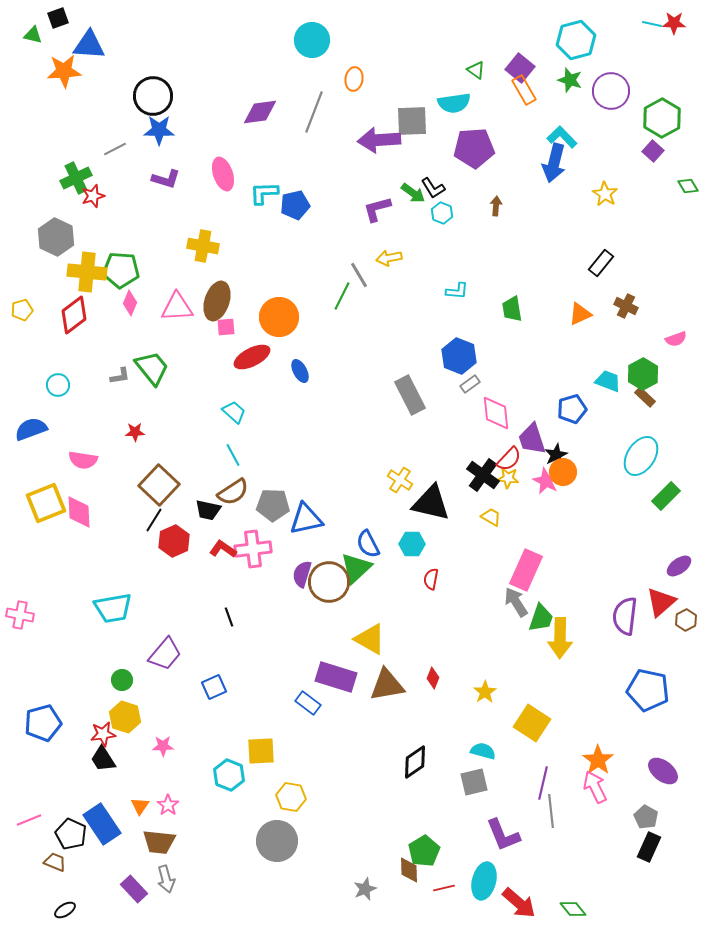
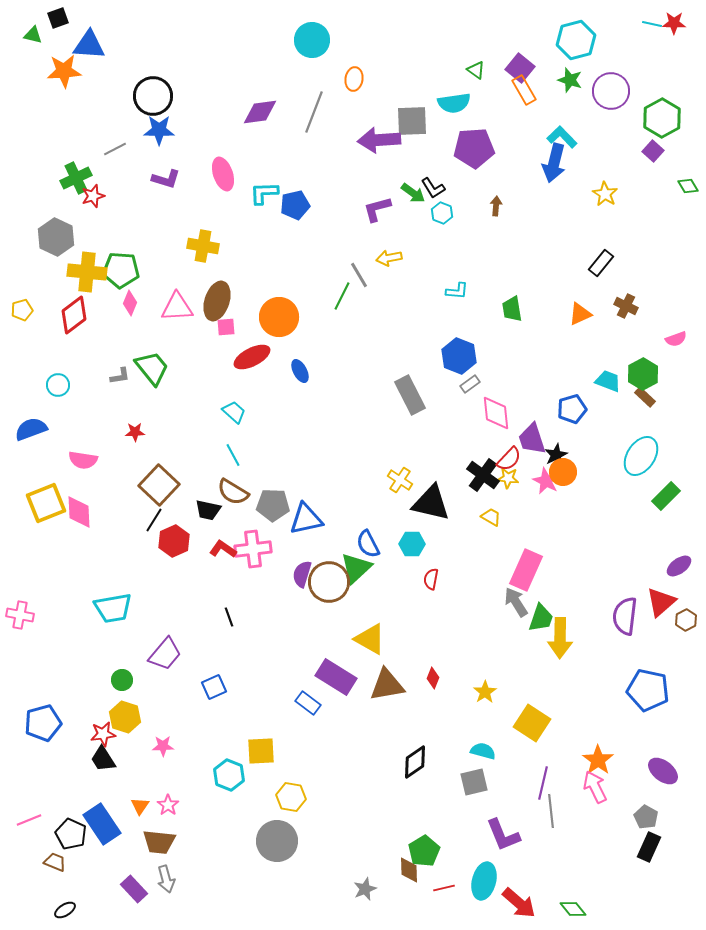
brown semicircle at (233, 492): rotated 64 degrees clockwise
purple rectangle at (336, 677): rotated 15 degrees clockwise
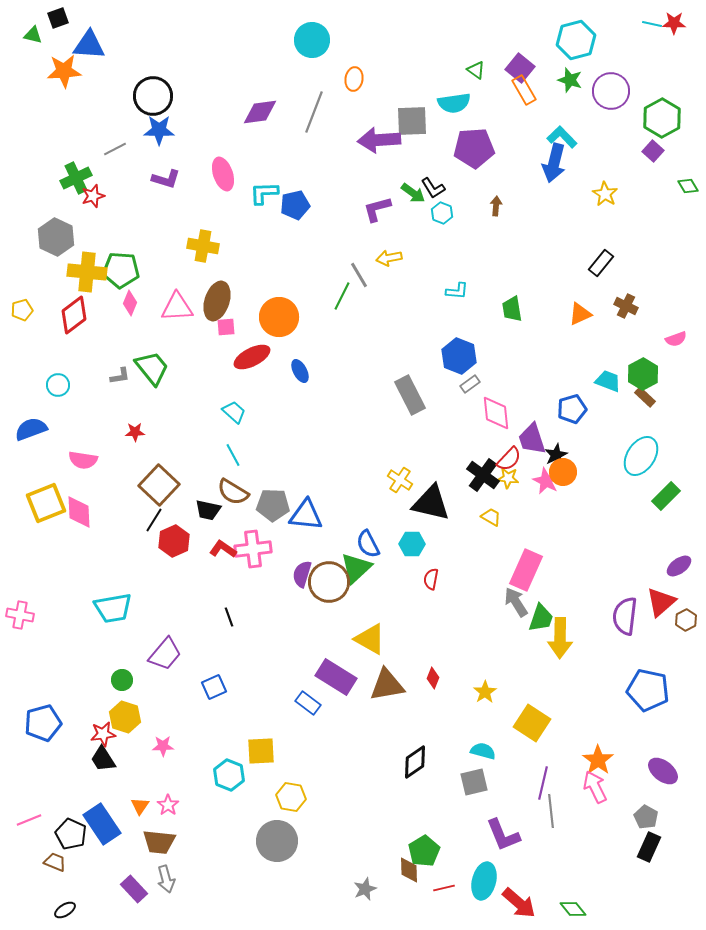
blue triangle at (306, 519): moved 4 px up; rotated 18 degrees clockwise
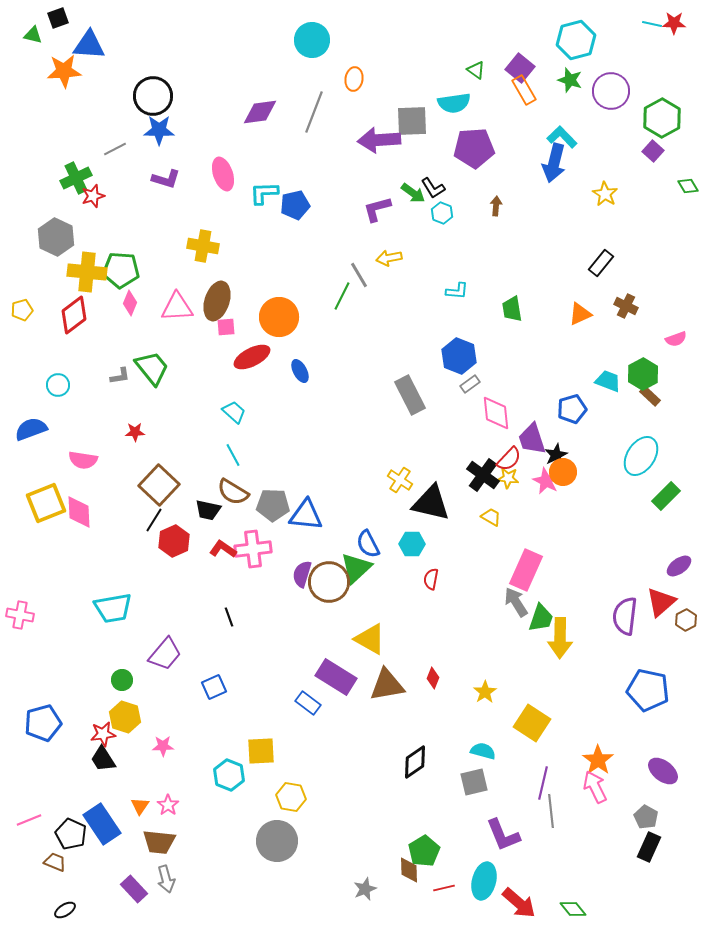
brown rectangle at (645, 397): moved 5 px right, 1 px up
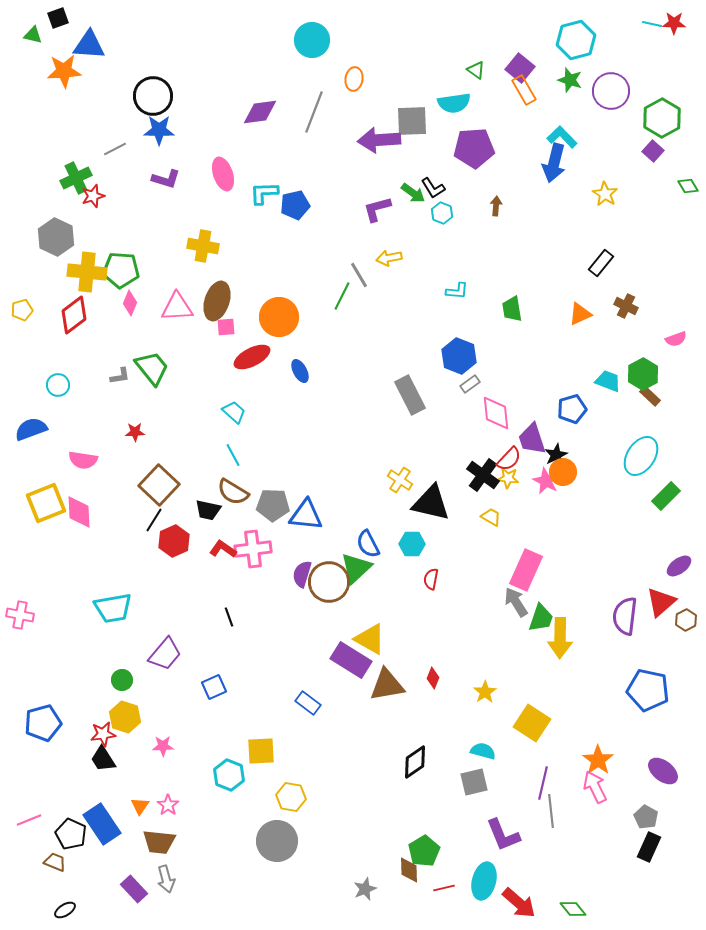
purple rectangle at (336, 677): moved 15 px right, 17 px up
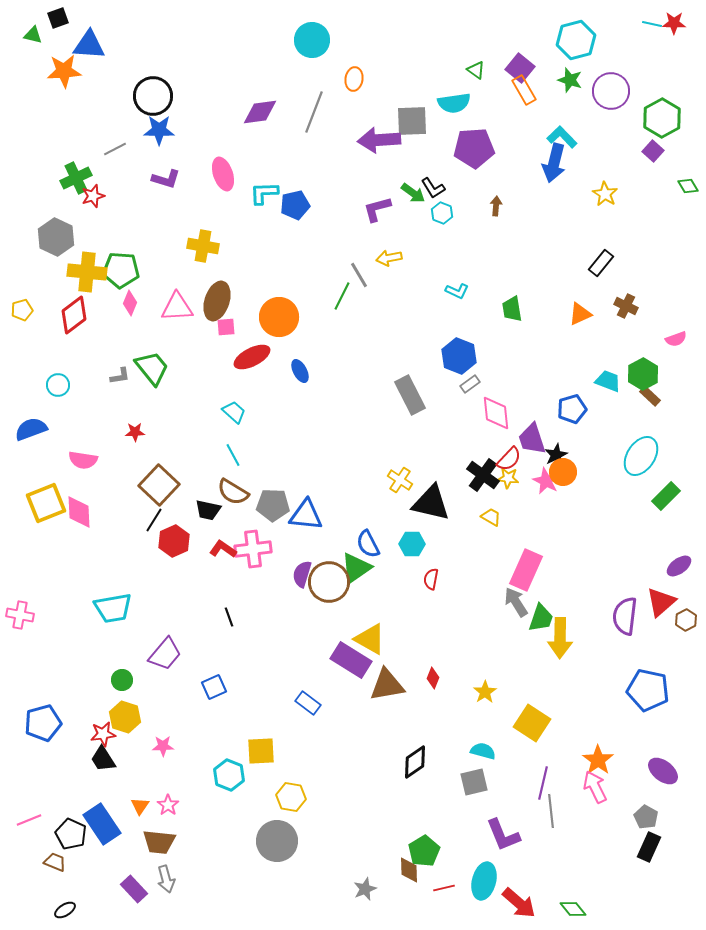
cyan L-shape at (457, 291): rotated 20 degrees clockwise
green triangle at (356, 568): rotated 8 degrees clockwise
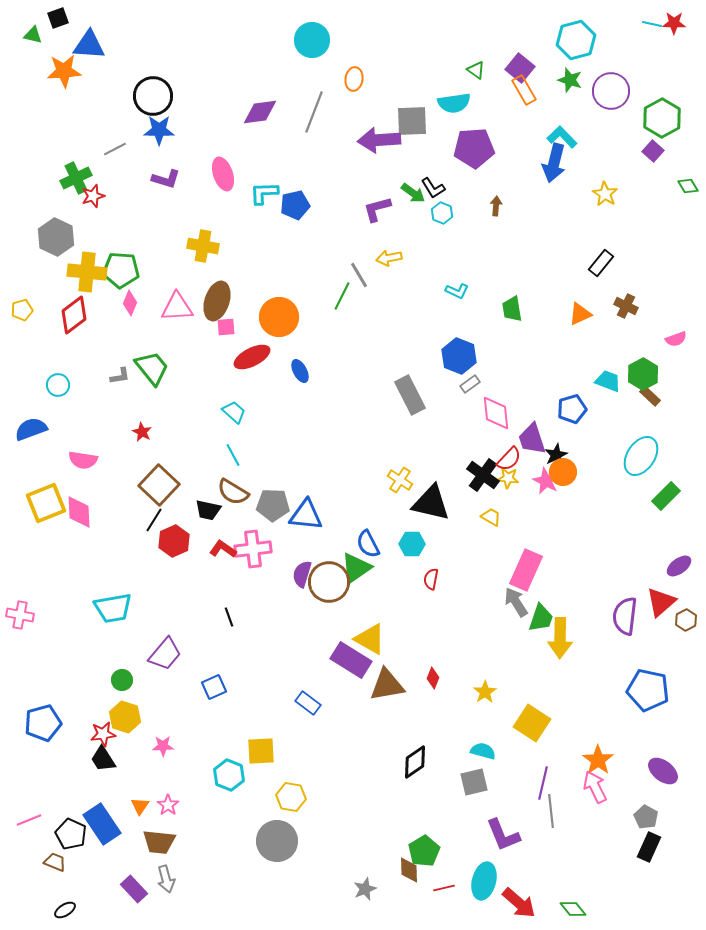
red star at (135, 432): moved 7 px right; rotated 30 degrees clockwise
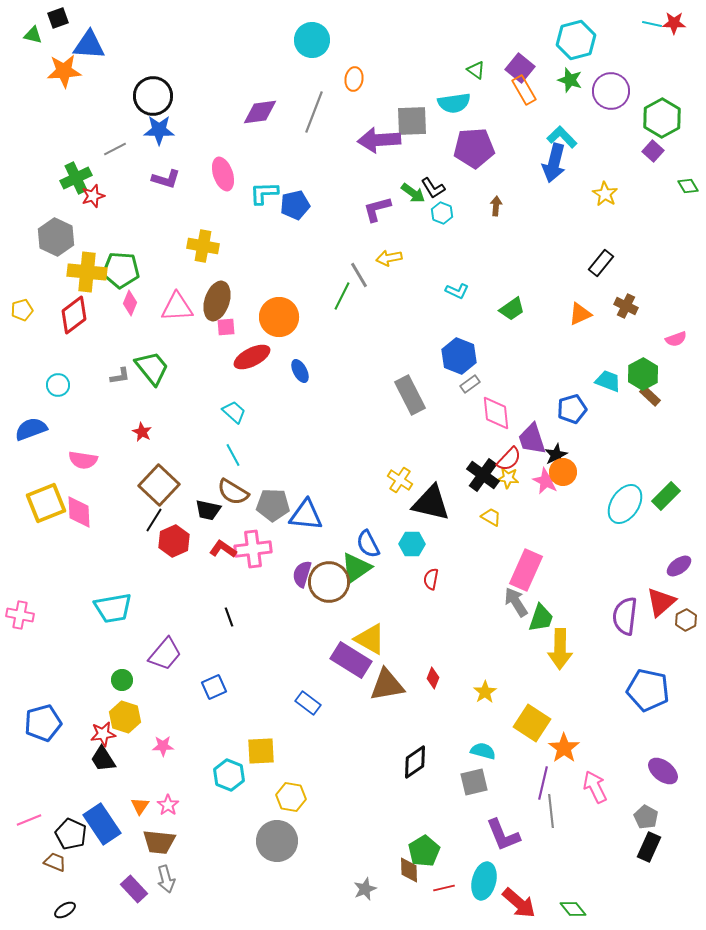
green trapezoid at (512, 309): rotated 116 degrees counterclockwise
cyan ellipse at (641, 456): moved 16 px left, 48 px down
yellow arrow at (560, 638): moved 11 px down
orange star at (598, 760): moved 34 px left, 12 px up
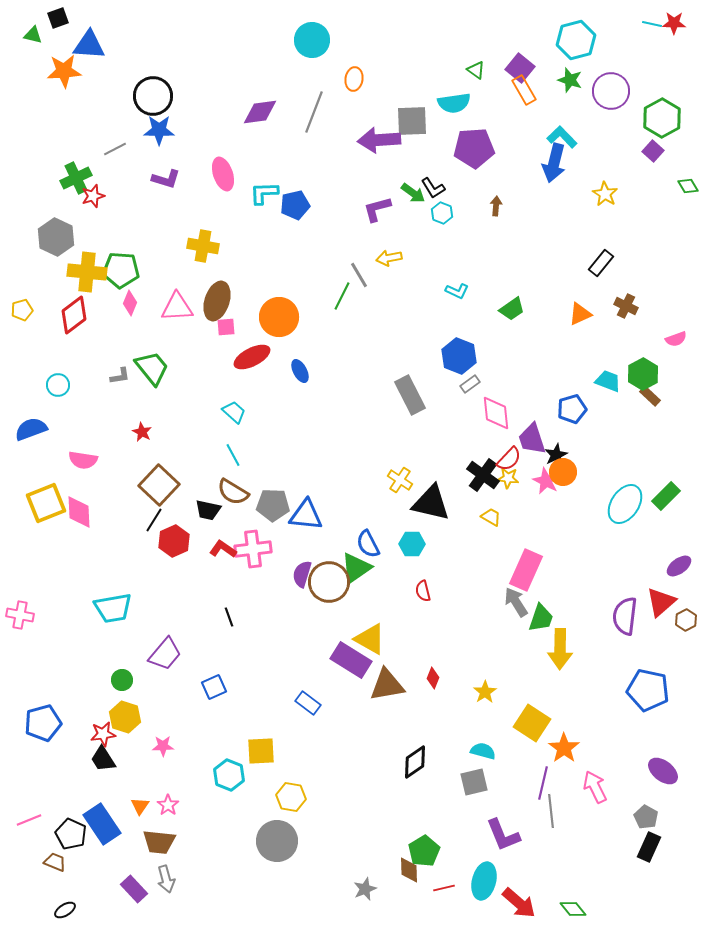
red semicircle at (431, 579): moved 8 px left, 12 px down; rotated 25 degrees counterclockwise
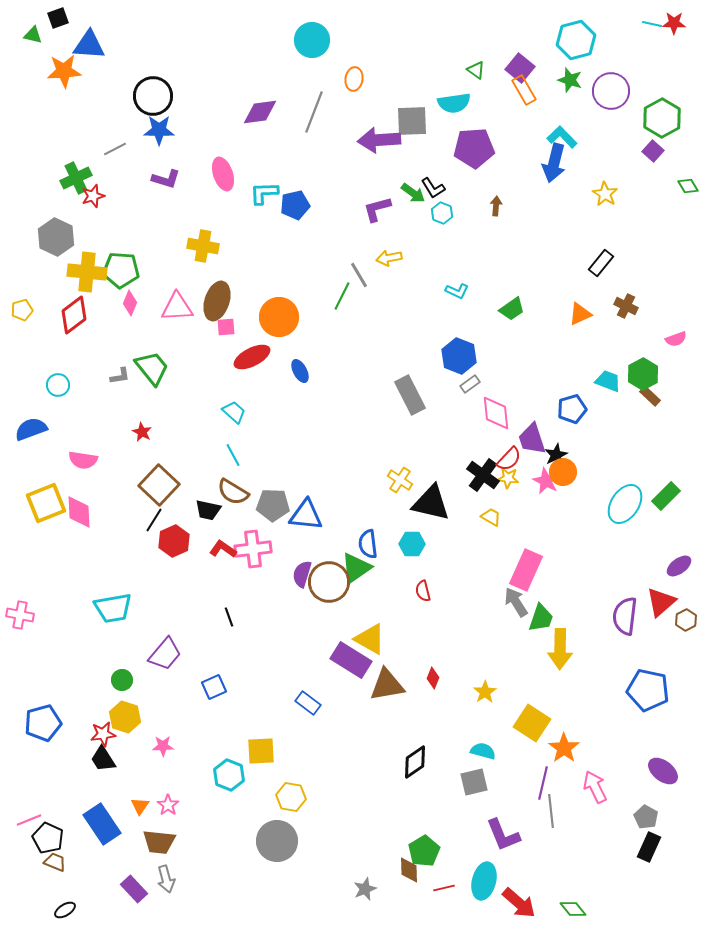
blue semicircle at (368, 544): rotated 20 degrees clockwise
black pentagon at (71, 834): moved 23 px left, 4 px down
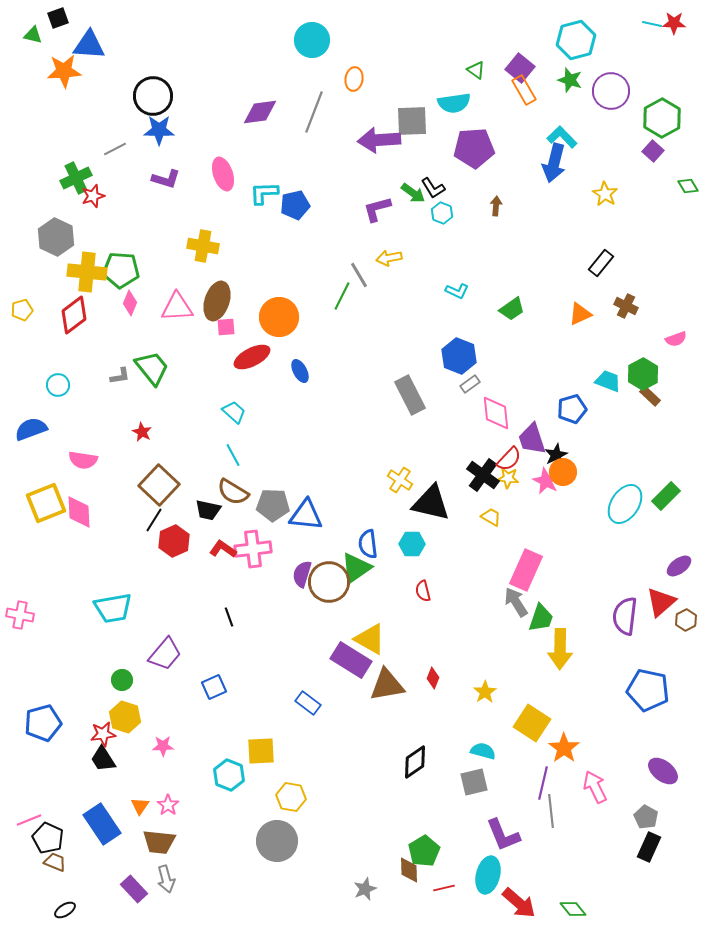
cyan ellipse at (484, 881): moved 4 px right, 6 px up
